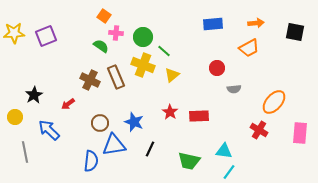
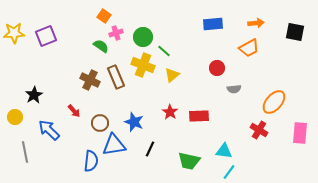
pink cross: rotated 24 degrees counterclockwise
red arrow: moved 6 px right, 7 px down; rotated 96 degrees counterclockwise
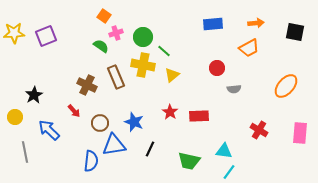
yellow cross: rotated 10 degrees counterclockwise
brown cross: moved 3 px left, 5 px down
orange ellipse: moved 12 px right, 16 px up
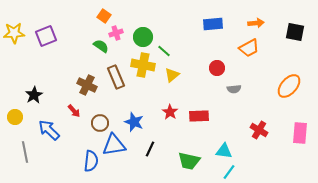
orange ellipse: moved 3 px right
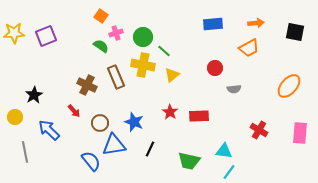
orange square: moved 3 px left
red circle: moved 2 px left
blue semicircle: rotated 45 degrees counterclockwise
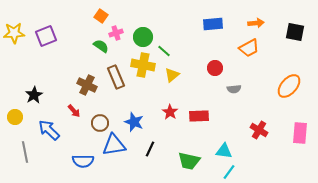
blue semicircle: moved 8 px left; rotated 130 degrees clockwise
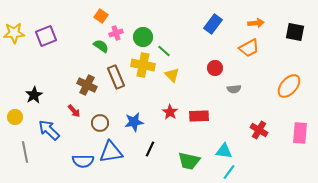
blue rectangle: rotated 48 degrees counterclockwise
yellow triangle: rotated 35 degrees counterclockwise
blue star: rotated 30 degrees counterclockwise
blue triangle: moved 3 px left, 7 px down
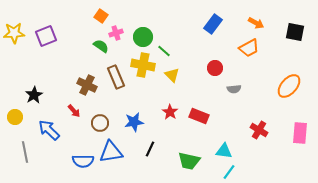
orange arrow: rotated 35 degrees clockwise
red rectangle: rotated 24 degrees clockwise
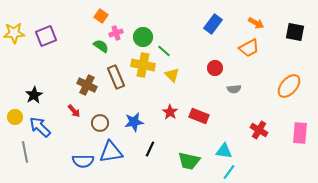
blue arrow: moved 9 px left, 3 px up
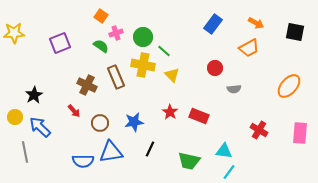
purple square: moved 14 px right, 7 px down
